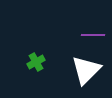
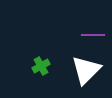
green cross: moved 5 px right, 4 px down
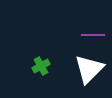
white triangle: moved 3 px right, 1 px up
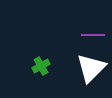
white triangle: moved 2 px right, 1 px up
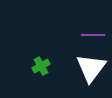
white triangle: rotated 8 degrees counterclockwise
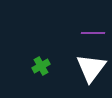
purple line: moved 2 px up
